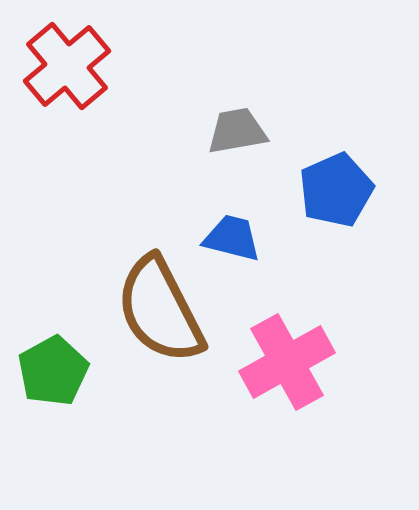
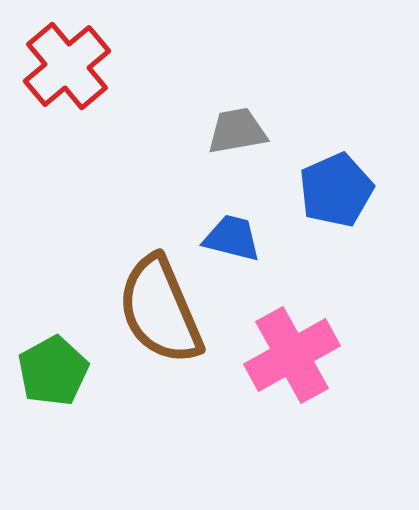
brown semicircle: rotated 4 degrees clockwise
pink cross: moved 5 px right, 7 px up
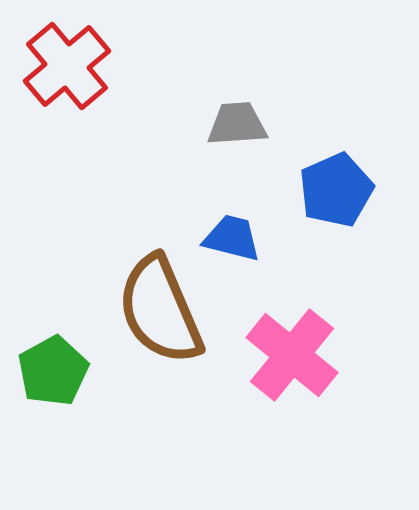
gray trapezoid: moved 7 px up; rotated 6 degrees clockwise
pink cross: rotated 22 degrees counterclockwise
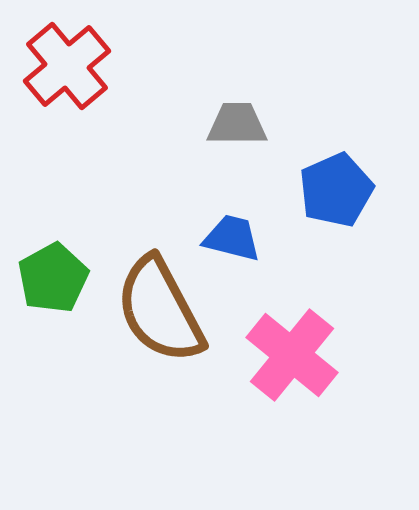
gray trapezoid: rotated 4 degrees clockwise
brown semicircle: rotated 5 degrees counterclockwise
green pentagon: moved 93 px up
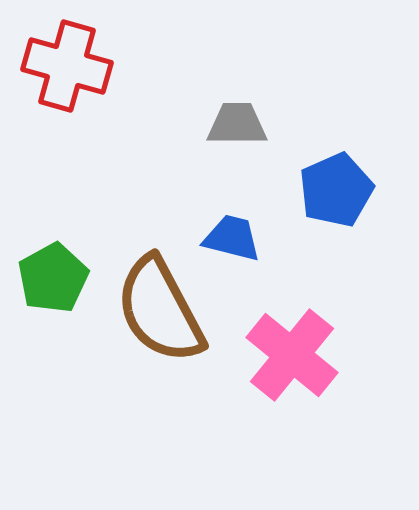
red cross: rotated 34 degrees counterclockwise
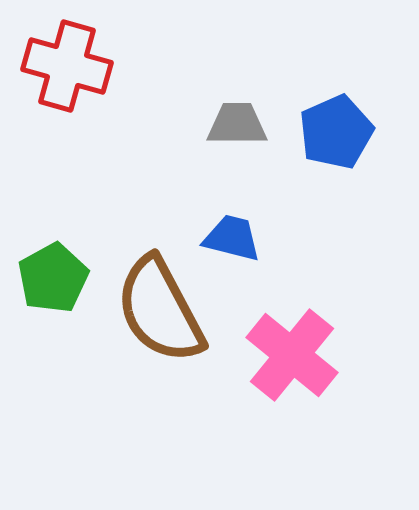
blue pentagon: moved 58 px up
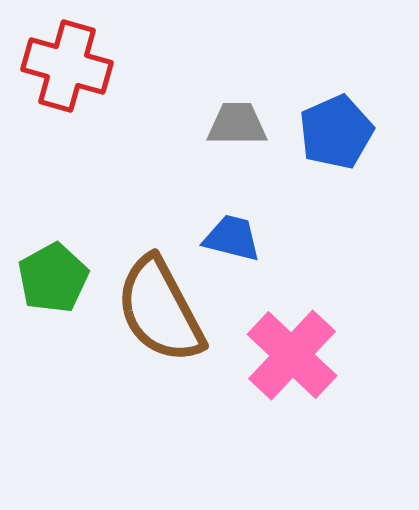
pink cross: rotated 4 degrees clockwise
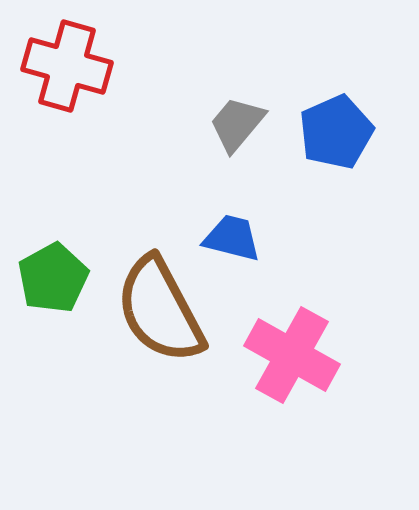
gray trapezoid: rotated 50 degrees counterclockwise
pink cross: rotated 14 degrees counterclockwise
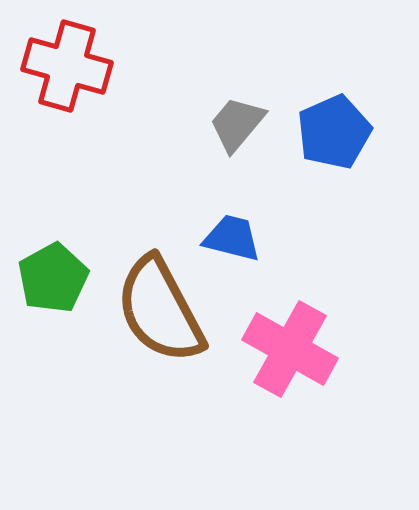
blue pentagon: moved 2 px left
pink cross: moved 2 px left, 6 px up
